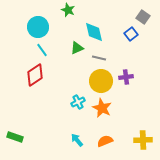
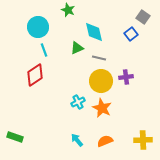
cyan line: moved 2 px right; rotated 16 degrees clockwise
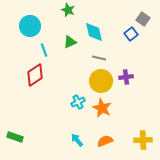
gray square: moved 2 px down
cyan circle: moved 8 px left, 1 px up
green triangle: moved 7 px left, 6 px up
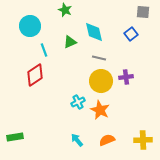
green star: moved 3 px left
gray square: moved 7 px up; rotated 32 degrees counterclockwise
orange star: moved 2 px left, 2 px down
green rectangle: rotated 28 degrees counterclockwise
orange semicircle: moved 2 px right, 1 px up
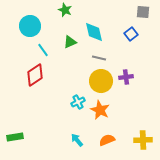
cyan line: moved 1 px left; rotated 16 degrees counterclockwise
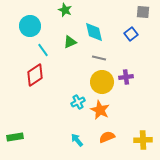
yellow circle: moved 1 px right, 1 px down
orange semicircle: moved 3 px up
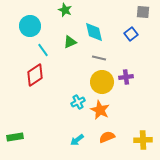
cyan arrow: rotated 88 degrees counterclockwise
